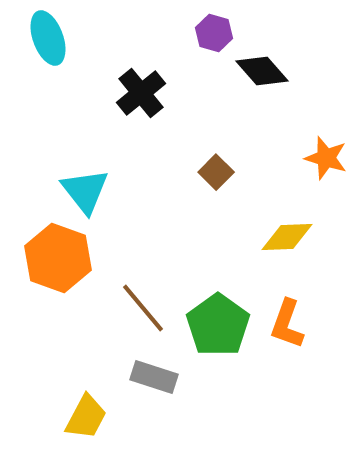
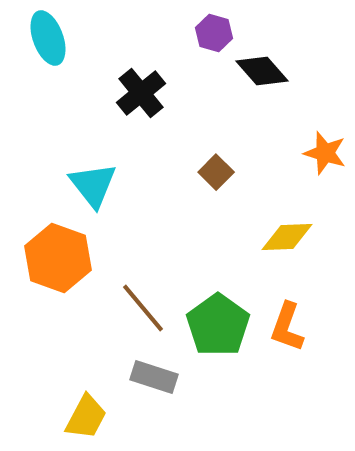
orange star: moved 1 px left, 5 px up
cyan triangle: moved 8 px right, 6 px up
orange L-shape: moved 3 px down
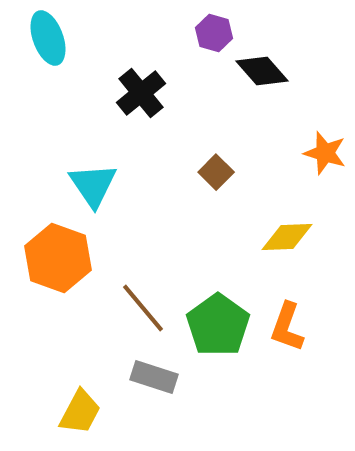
cyan triangle: rotated 4 degrees clockwise
yellow trapezoid: moved 6 px left, 5 px up
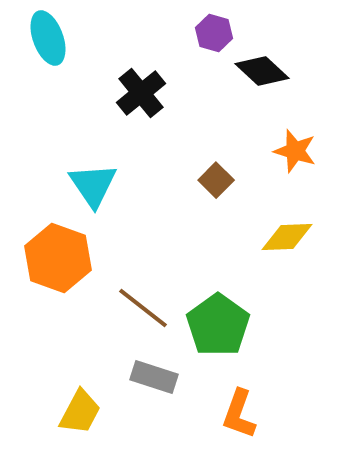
black diamond: rotated 6 degrees counterclockwise
orange star: moved 30 px left, 2 px up
brown square: moved 8 px down
brown line: rotated 12 degrees counterclockwise
orange L-shape: moved 48 px left, 87 px down
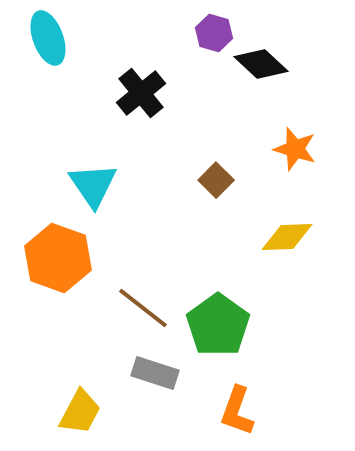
black diamond: moved 1 px left, 7 px up
orange star: moved 2 px up
gray rectangle: moved 1 px right, 4 px up
orange L-shape: moved 2 px left, 3 px up
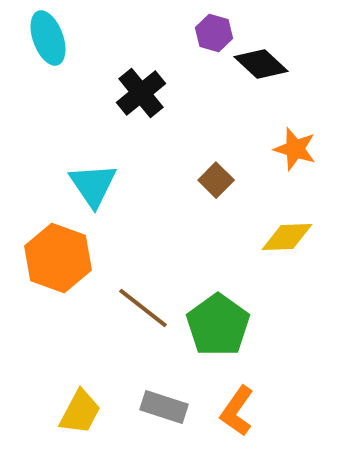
gray rectangle: moved 9 px right, 34 px down
orange L-shape: rotated 15 degrees clockwise
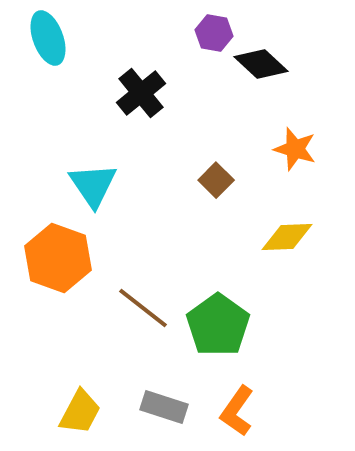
purple hexagon: rotated 6 degrees counterclockwise
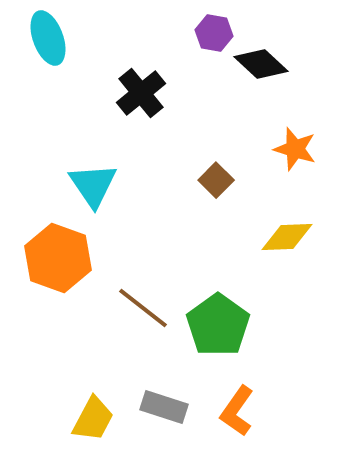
yellow trapezoid: moved 13 px right, 7 px down
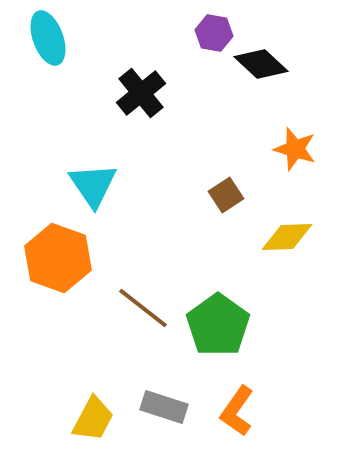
brown square: moved 10 px right, 15 px down; rotated 12 degrees clockwise
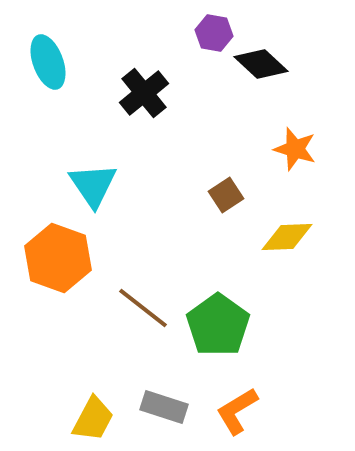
cyan ellipse: moved 24 px down
black cross: moved 3 px right
orange L-shape: rotated 24 degrees clockwise
